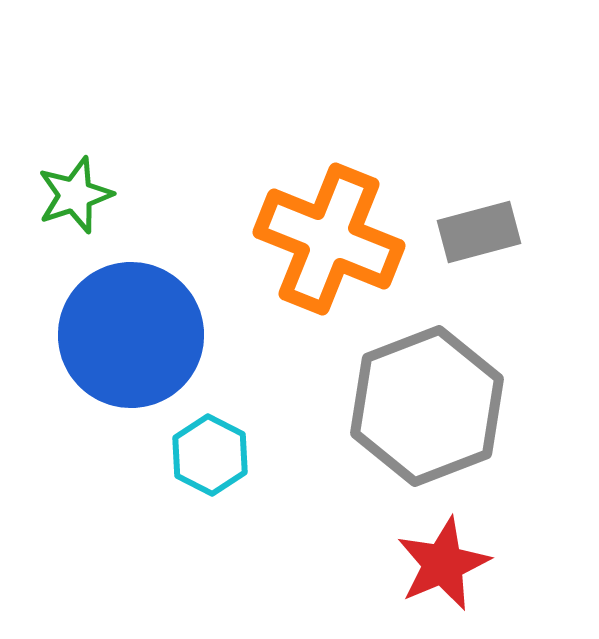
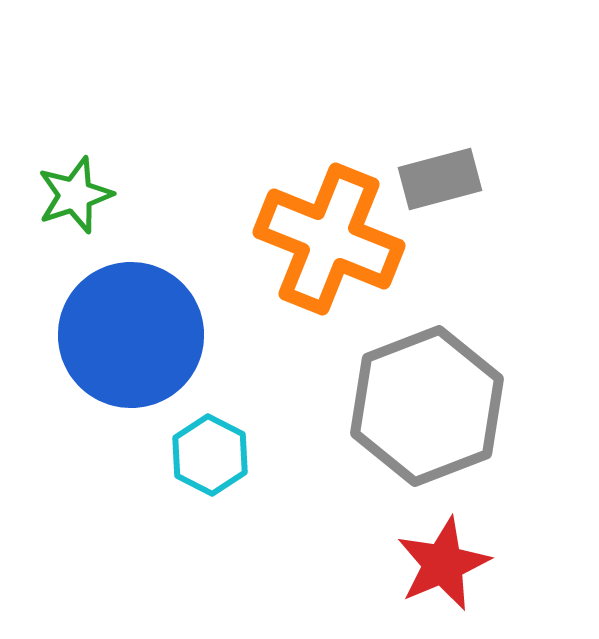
gray rectangle: moved 39 px left, 53 px up
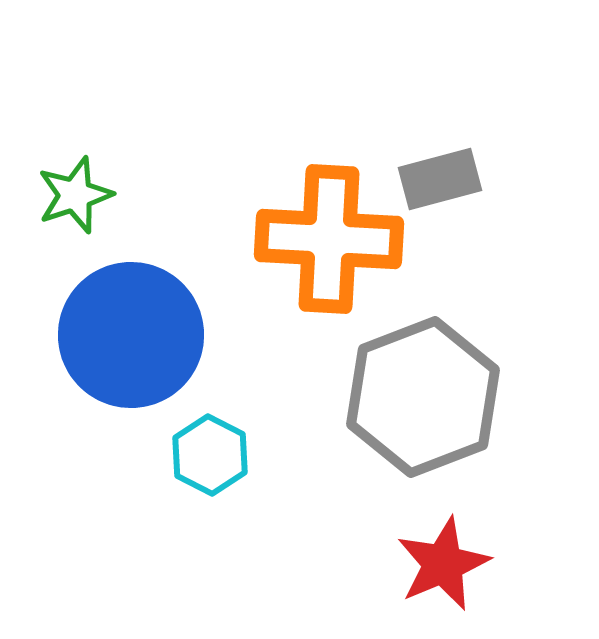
orange cross: rotated 19 degrees counterclockwise
gray hexagon: moved 4 px left, 9 px up
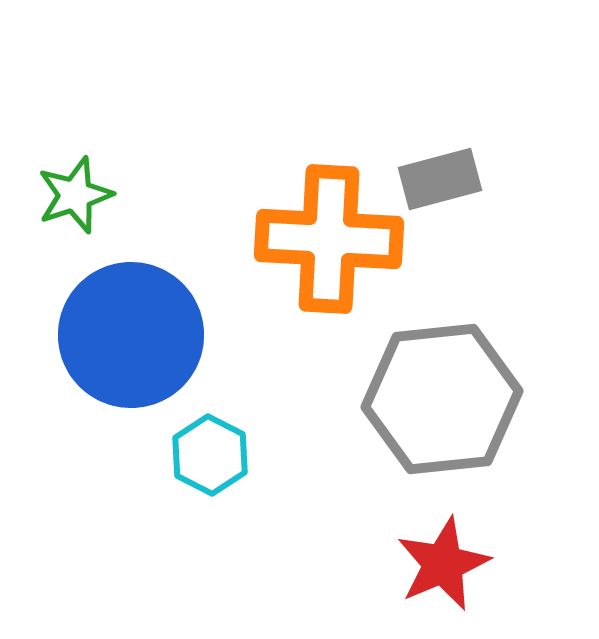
gray hexagon: moved 19 px right, 2 px down; rotated 15 degrees clockwise
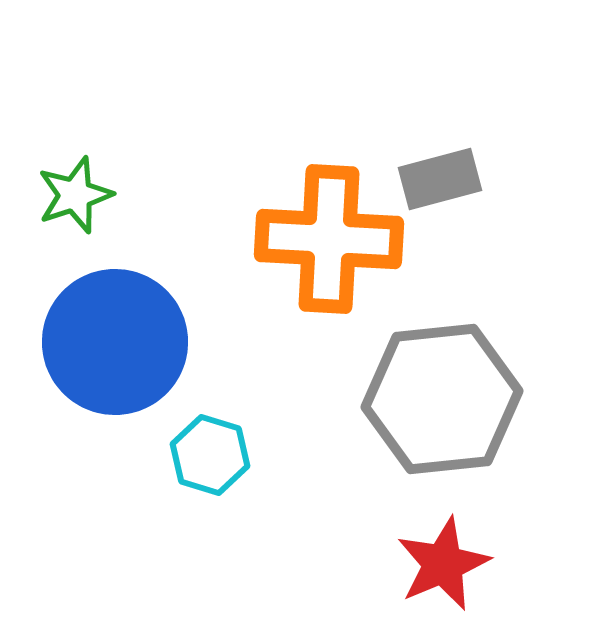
blue circle: moved 16 px left, 7 px down
cyan hexagon: rotated 10 degrees counterclockwise
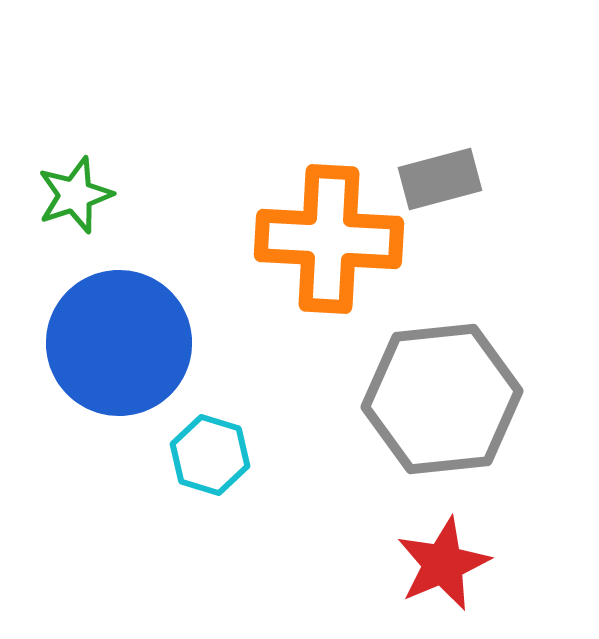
blue circle: moved 4 px right, 1 px down
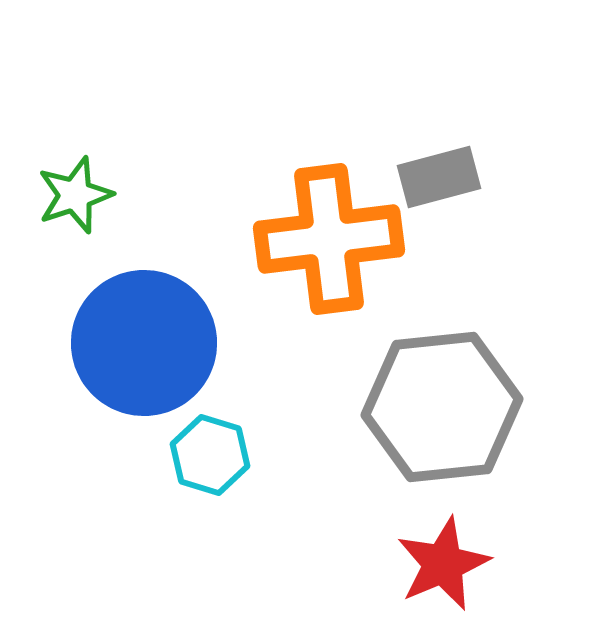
gray rectangle: moved 1 px left, 2 px up
orange cross: rotated 10 degrees counterclockwise
blue circle: moved 25 px right
gray hexagon: moved 8 px down
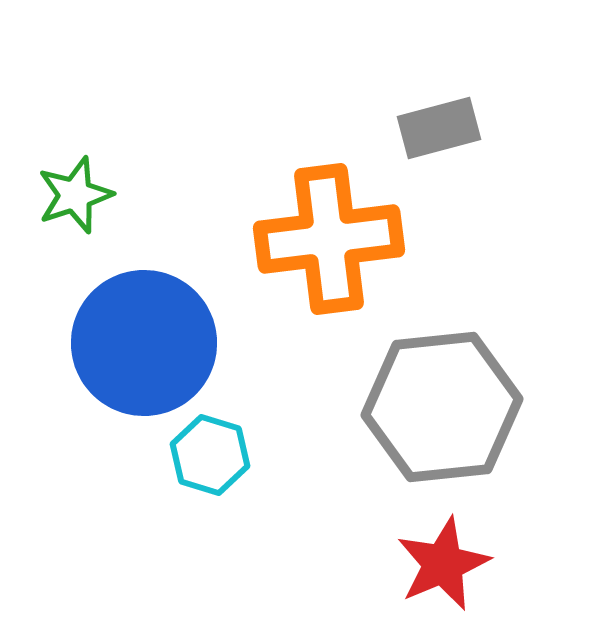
gray rectangle: moved 49 px up
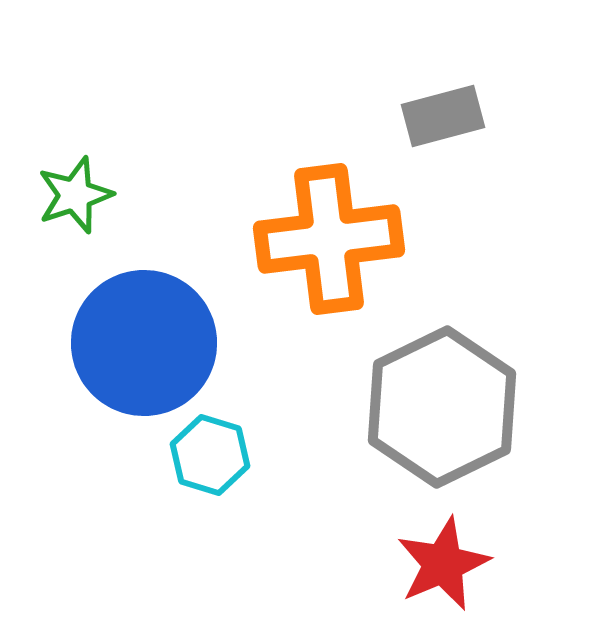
gray rectangle: moved 4 px right, 12 px up
gray hexagon: rotated 20 degrees counterclockwise
